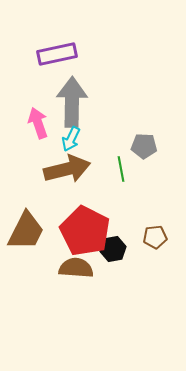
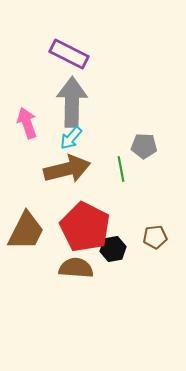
purple rectangle: moved 12 px right; rotated 39 degrees clockwise
pink arrow: moved 11 px left
cyan arrow: moved 1 px up; rotated 15 degrees clockwise
red pentagon: moved 4 px up
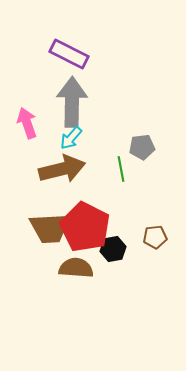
gray pentagon: moved 2 px left, 1 px down; rotated 10 degrees counterclockwise
brown arrow: moved 5 px left
brown trapezoid: moved 24 px right, 3 px up; rotated 60 degrees clockwise
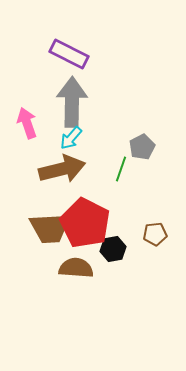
gray pentagon: rotated 20 degrees counterclockwise
green line: rotated 30 degrees clockwise
red pentagon: moved 4 px up
brown pentagon: moved 3 px up
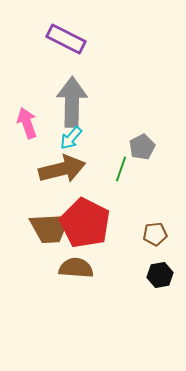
purple rectangle: moved 3 px left, 15 px up
black hexagon: moved 47 px right, 26 px down
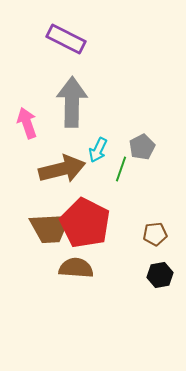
cyan arrow: moved 27 px right, 12 px down; rotated 15 degrees counterclockwise
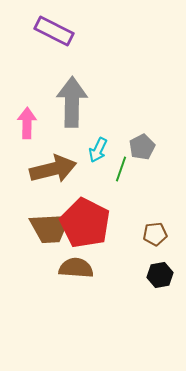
purple rectangle: moved 12 px left, 8 px up
pink arrow: rotated 20 degrees clockwise
brown arrow: moved 9 px left
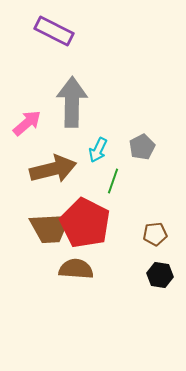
pink arrow: rotated 48 degrees clockwise
green line: moved 8 px left, 12 px down
brown semicircle: moved 1 px down
black hexagon: rotated 20 degrees clockwise
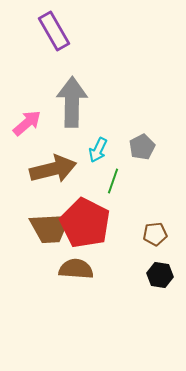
purple rectangle: rotated 33 degrees clockwise
